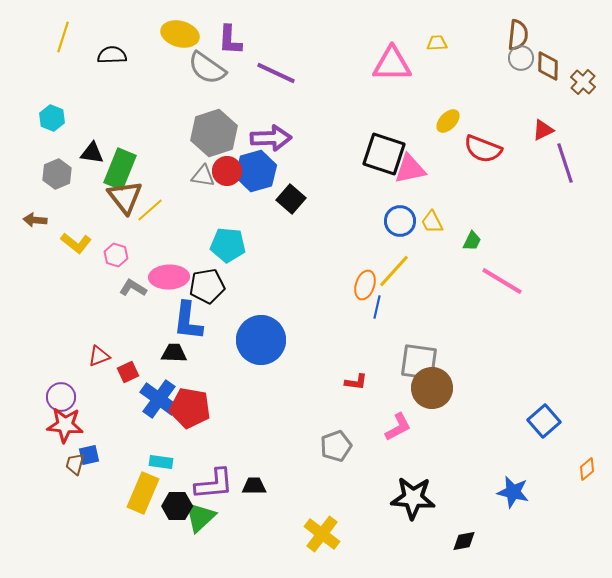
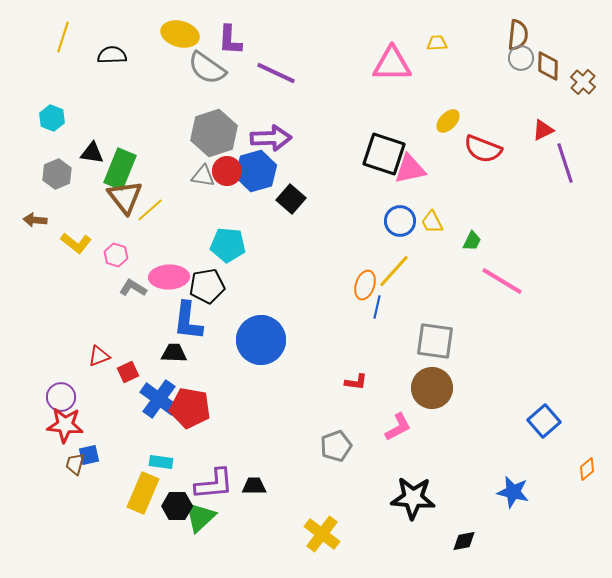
gray square at (419, 362): moved 16 px right, 21 px up
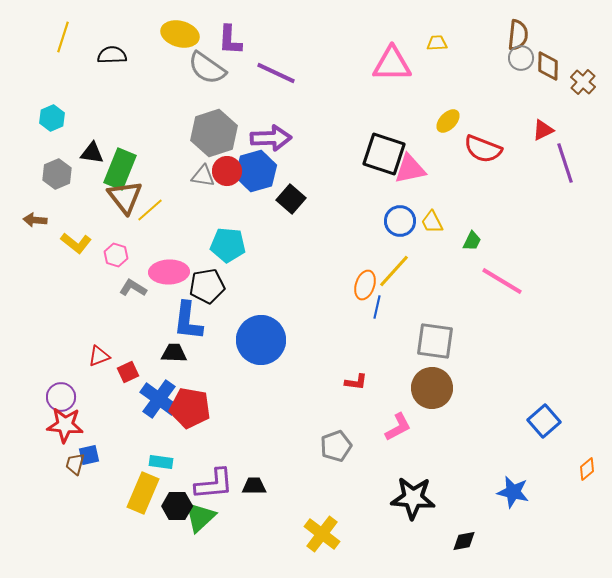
cyan hexagon at (52, 118): rotated 15 degrees clockwise
pink ellipse at (169, 277): moved 5 px up
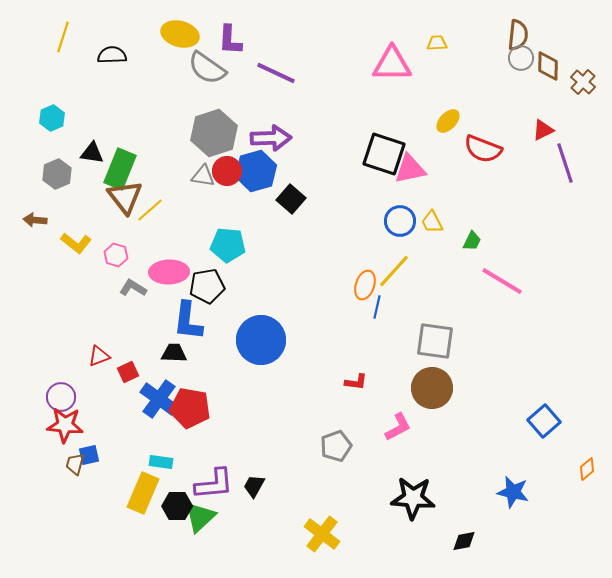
black trapezoid at (254, 486): rotated 60 degrees counterclockwise
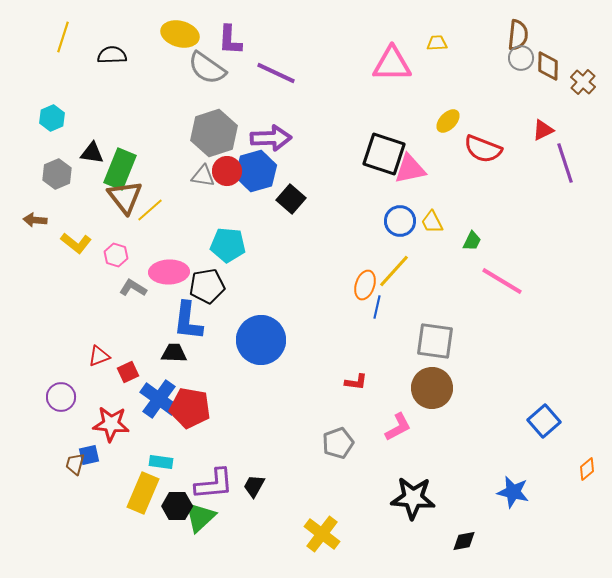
red star at (65, 425): moved 46 px right, 1 px up
gray pentagon at (336, 446): moved 2 px right, 3 px up
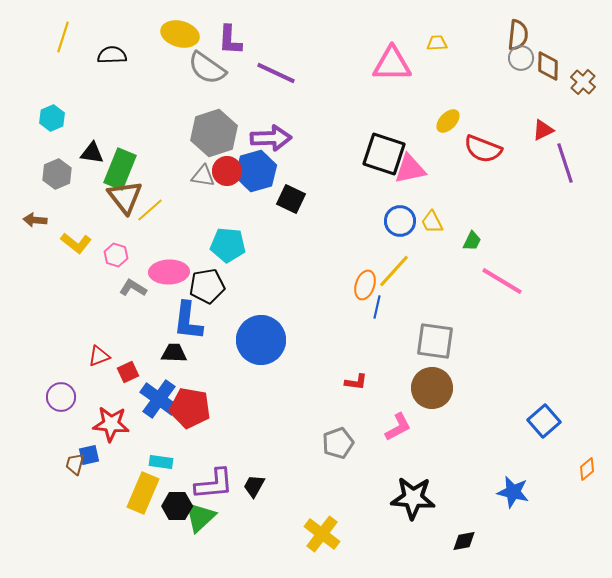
black square at (291, 199): rotated 16 degrees counterclockwise
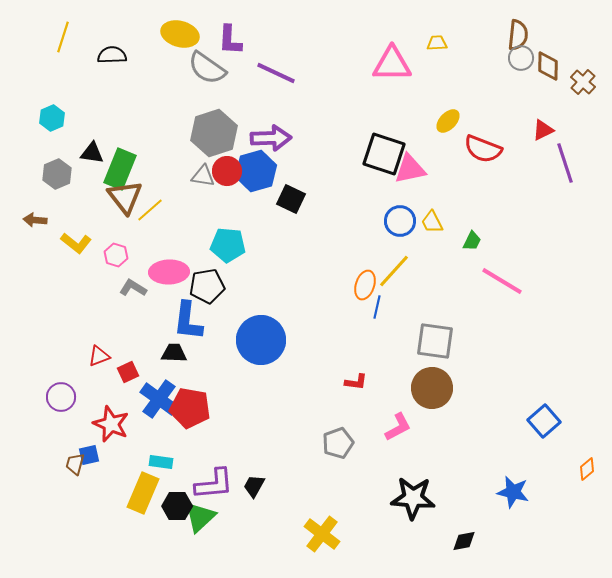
red star at (111, 424): rotated 18 degrees clockwise
